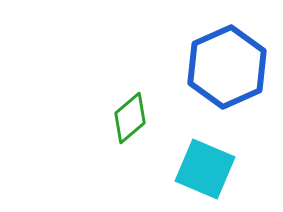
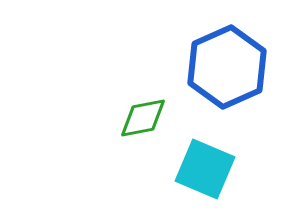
green diamond: moved 13 px right; rotated 30 degrees clockwise
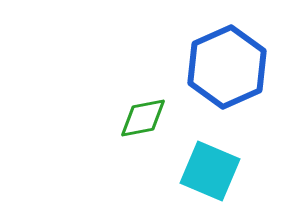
cyan square: moved 5 px right, 2 px down
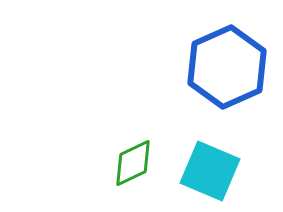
green diamond: moved 10 px left, 45 px down; rotated 15 degrees counterclockwise
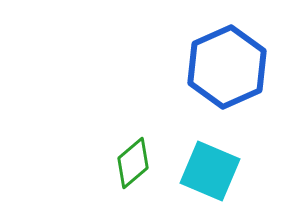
green diamond: rotated 15 degrees counterclockwise
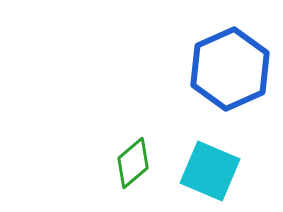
blue hexagon: moved 3 px right, 2 px down
